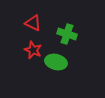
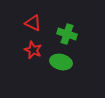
green ellipse: moved 5 px right
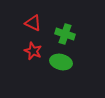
green cross: moved 2 px left
red star: moved 1 px down
